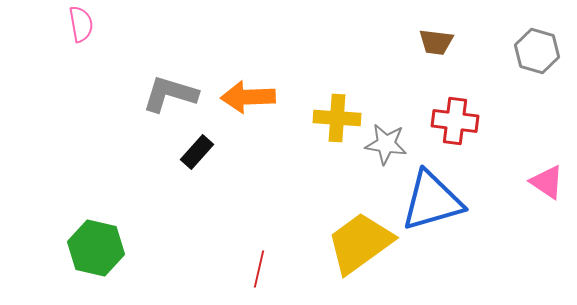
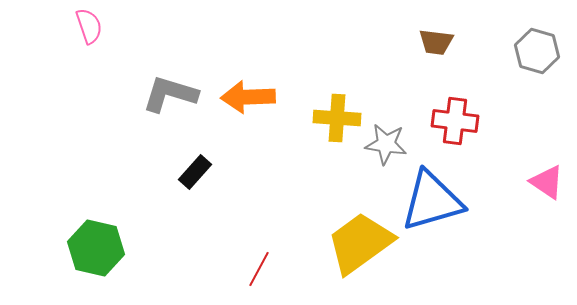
pink semicircle: moved 8 px right, 2 px down; rotated 9 degrees counterclockwise
black rectangle: moved 2 px left, 20 px down
red line: rotated 15 degrees clockwise
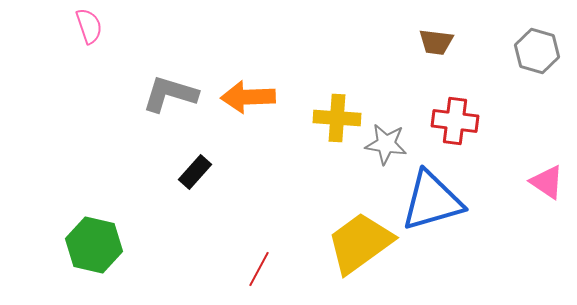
green hexagon: moved 2 px left, 3 px up
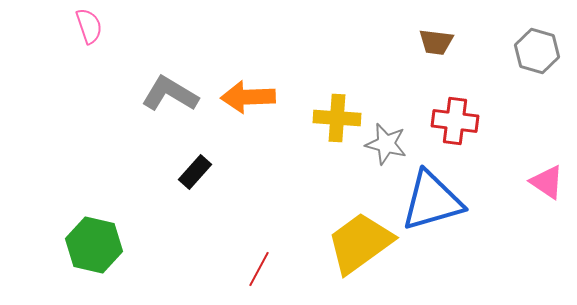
gray L-shape: rotated 14 degrees clockwise
gray star: rotated 6 degrees clockwise
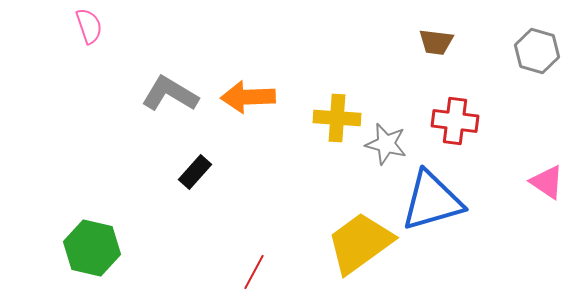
green hexagon: moved 2 px left, 3 px down
red line: moved 5 px left, 3 px down
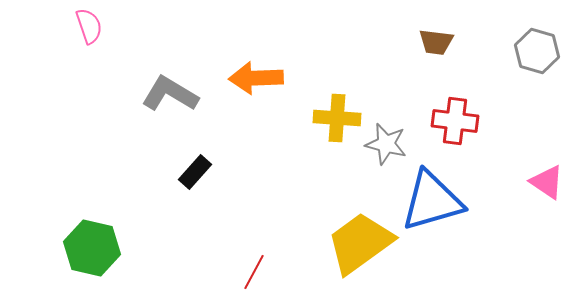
orange arrow: moved 8 px right, 19 px up
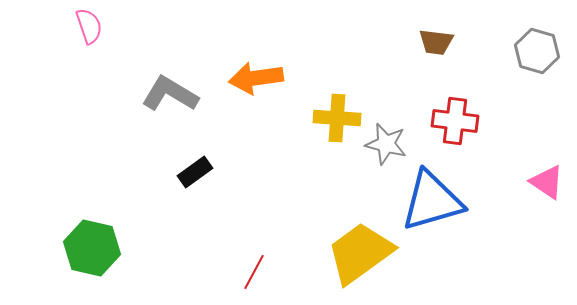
orange arrow: rotated 6 degrees counterclockwise
black rectangle: rotated 12 degrees clockwise
yellow trapezoid: moved 10 px down
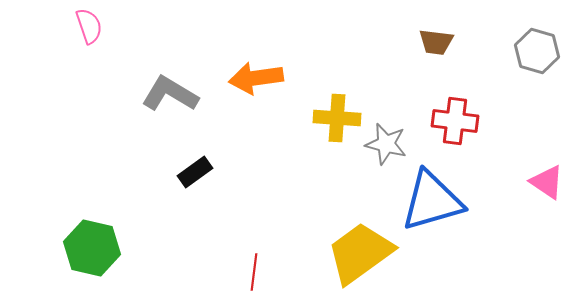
red line: rotated 21 degrees counterclockwise
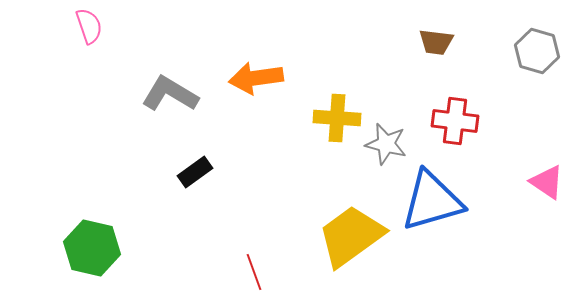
yellow trapezoid: moved 9 px left, 17 px up
red line: rotated 27 degrees counterclockwise
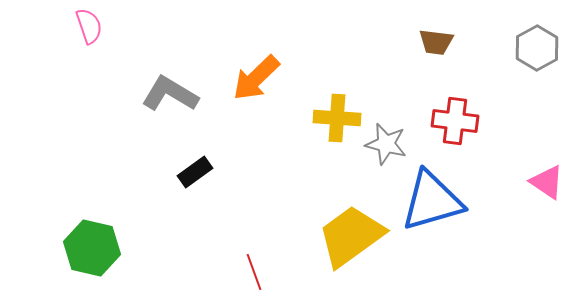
gray hexagon: moved 3 px up; rotated 15 degrees clockwise
orange arrow: rotated 36 degrees counterclockwise
